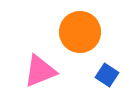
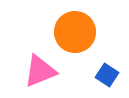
orange circle: moved 5 px left
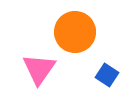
pink triangle: moved 1 px left, 2 px up; rotated 33 degrees counterclockwise
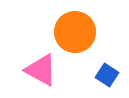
pink triangle: moved 2 px right, 1 px down; rotated 36 degrees counterclockwise
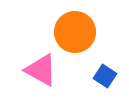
blue square: moved 2 px left, 1 px down
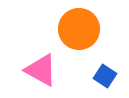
orange circle: moved 4 px right, 3 px up
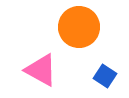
orange circle: moved 2 px up
